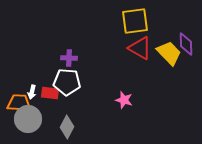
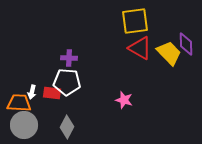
red rectangle: moved 2 px right
gray circle: moved 4 px left, 6 px down
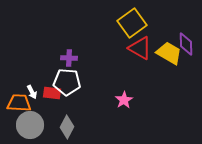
yellow square: moved 3 px left, 2 px down; rotated 28 degrees counterclockwise
yellow trapezoid: rotated 16 degrees counterclockwise
white arrow: rotated 40 degrees counterclockwise
pink star: rotated 24 degrees clockwise
gray circle: moved 6 px right
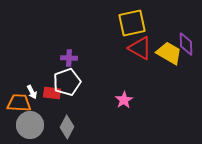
yellow square: rotated 24 degrees clockwise
white pentagon: rotated 24 degrees counterclockwise
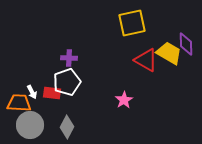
red triangle: moved 6 px right, 12 px down
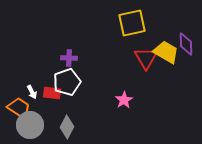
yellow trapezoid: moved 3 px left, 1 px up
red triangle: moved 2 px up; rotated 30 degrees clockwise
orange trapezoid: moved 5 px down; rotated 30 degrees clockwise
